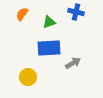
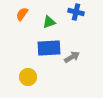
gray arrow: moved 1 px left, 6 px up
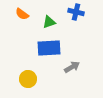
orange semicircle: rotated 88 degrees counterclockwise
gray arrow: moved 10 px down
yellow circle: moved 2 px down
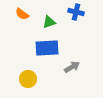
blue rectangle: moved 2 px left
